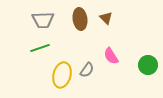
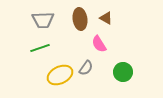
brown triangle: rotated 16 degrees counterclockwise
pink semicircle: moved 12 px left, 12 px up
green circle: moved 25 px left, 7 px down
gray semicircle: moved 1 px left, 2 px up
yellow ellipse: moved 2 px left; rotated 50 degrees clockwise
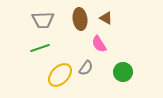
yellow ellipse: rotated 20 degrees counterclockwise
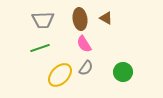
pink semicircle: moved 15 px left
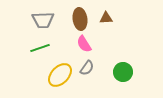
brown triangle: rotated 32 degrees counterclockwise
gray semicircle: moved 1 px right
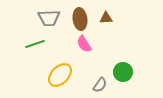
gray trapezoid: moved 6 px right, 2 px up
green line: moved 5 px left, 4 px up
gray semicircle: moved 13 px right, 17 px down
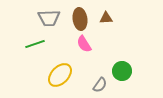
green circle: moved 1 px left, 1 px up
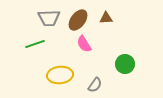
brown ellipse: moved 2 px left, 1 px down; rotated 45 degrees clockwise
green circle: moved 3 px right, 7 px up
yellow ellipse: rotated 40 degrees clockwise
gray semicircle: moved 5 px left
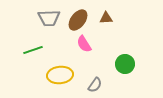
green line: moved 2 px left, 6 px down
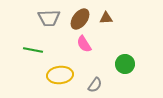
brown ellipse: moved 2 px right, 1 px up
green line: rotated 30 degrees clockwise
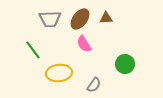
gray trapezoid: moved 1 px right, 1 px down
green line: rotated 42 degrees clockwise
yellow ellipse: moved 1 px left, 2 px up
gray semicircle: moved 1 px left
